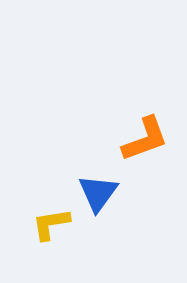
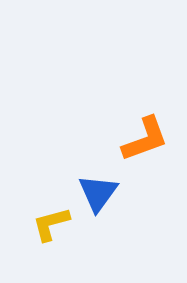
yellow L-shape: rotated 6 degrees counterclockwise
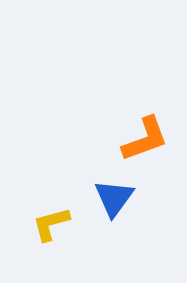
blue triangle: moved 16 px right, 5 px down
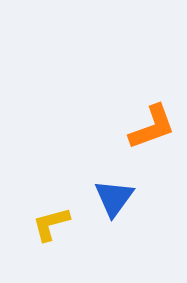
orange L-shape: moved 7 px right, 12 px up
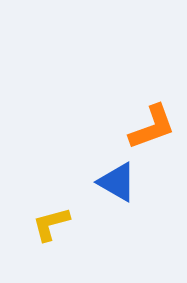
blue triangle: moved 3 px right, 16 px up; rotated 36 degrees counterclockwise
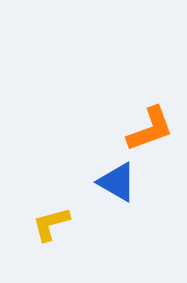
orange L-shape: moved 2 px left, 2 px down
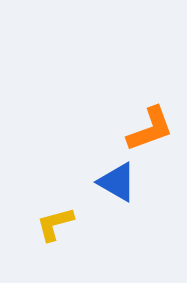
yellow L-shape: moved 4 px right
